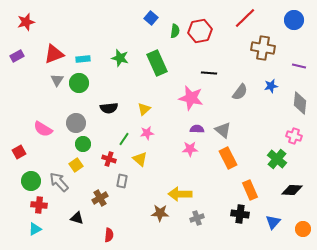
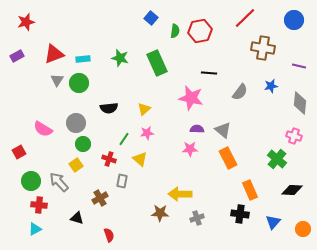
red semicircle at (109, 235): rotated 24 degrees counterclockwise
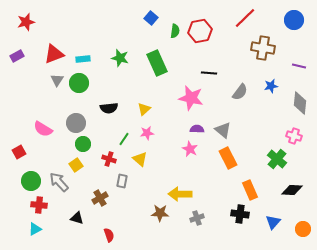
pink star at (190, 149): rotated 28 degrees clockwise
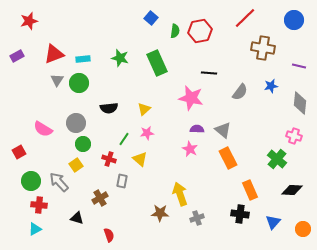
red star at (26, 22): moved 3 px right, 1 px up
yellow arrow at (180, 194): rotated 70 degrees clockwise
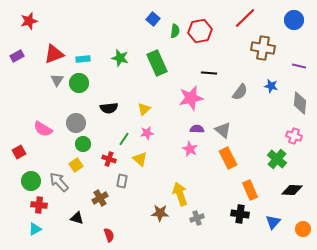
blue square at (151, 18): moved 2 px right, 1 px down
blue star at (271, 86): rotated 24 degrees clockwise
pink star at (191, 98): rotated 25 degrees counterclockwise
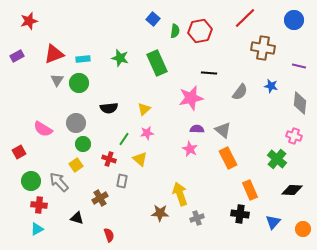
cyan triangle at (35, 229): moved 2 px right
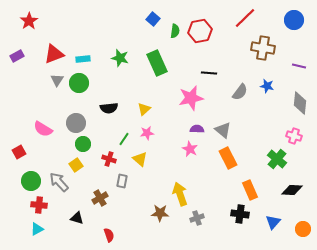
red star at (29, 21): rotated 18 degrees counterclockwise
blue star at (271, 86): moved 4 px left
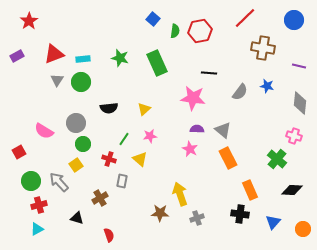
green circle at (79, 83): moved 2 px right, 1 px up
pink star at (191, 98): moved 2 px right; rotated 20 degrees clockwise
pink semicircle at (43, 129): moved 1 px right, 2 px down
pink star at (147, 133): moved 3 px right, 3 px down
red cross at (39, 205): rotated 21 degrees counterclockwise
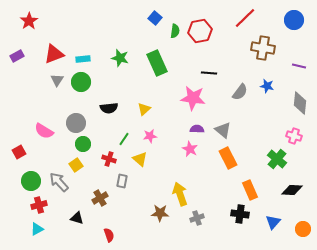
blue square at (153, 19): moved 2 px right, 1 px up
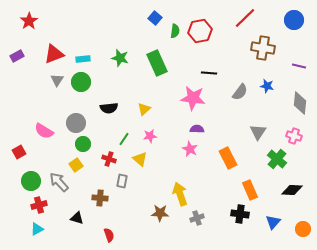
gray triangle at (223, 130): moved 35 px right, 2 px down; rotated 24 degrees clockwise
brown cross at (100, 198): rotated 35 degrees clockwise
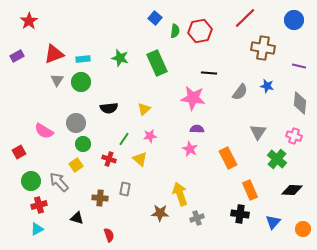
gray rectangle at (122, 181): moved 3 px right, 8 px down
